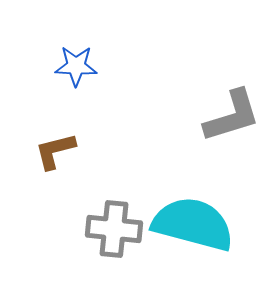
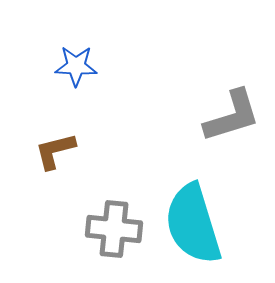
cyan semicircle: rotated 122 degrees counterclockwise
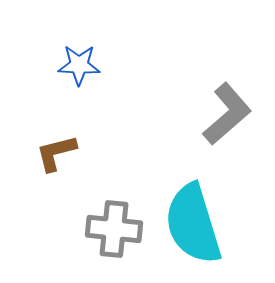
blue star: moved 3 px right, 1 px up
gray L-shape: moved 5 px left, 2 px up; rotated 24 degrees counterclockwise
brown L-shape: moved 1 px right, 2 px down
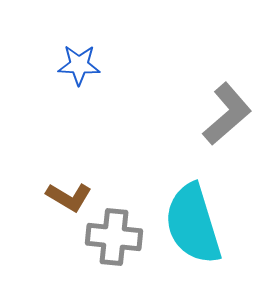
brown L-shape: moved 13 px right, 44 px down; rotated 135 degrees counterclockwise
gray cross: moved 8 px down
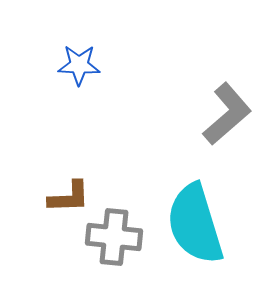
brown L-shape: rotated 33 degrees counterclockwise
cyan semicircle: moved 2 px right
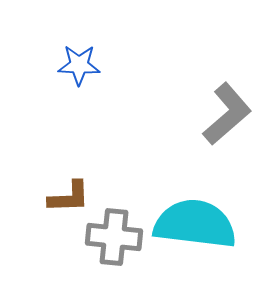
cyan semicircle: rotated 114 degrees clockwise
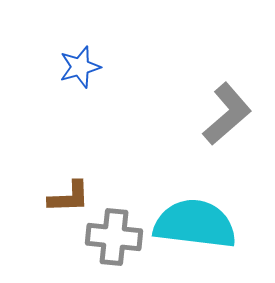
blue star: moved 1 px right, 2 px down; rotated 18 degrees counterclockwise
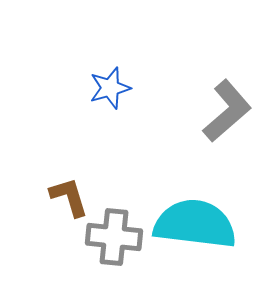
blue star: moved 30 px right, 21 px down
gray L-shape: moved 3 px up
brown L-shape: rotated 105 degrees counterclockwise
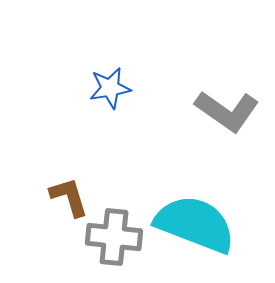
blue star: rotated 6 degrees clockwise
gray L-shape: rotated 76 degrees clockwise
cyan semicircle: rotated 14 degrees clockwise
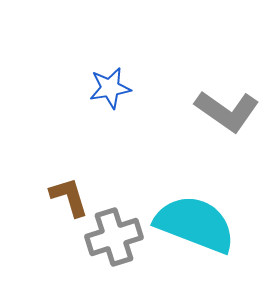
gray cross: rotated 24 degrees counterclockwise
